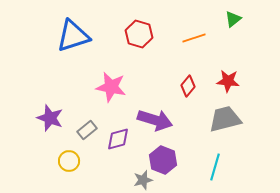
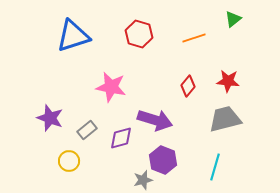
purple diamond: moved 3 px right, 1 px up
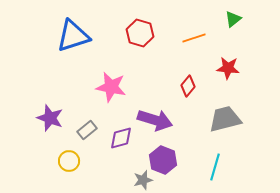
red hexagon: moved 1 px right, 1 px up
red star: moved 13 px up
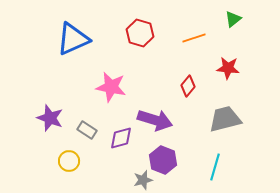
blue triangle: moved 3 px down; rotated 6 degrees counterclockwise
gray rectangle: rotated 72 degrees clockwise
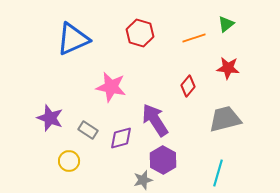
green triangle: moved 7 px left, 5 px down
purple arrow: rotated 140 degrees counterclockwise
gray rectangle: moved 1 px right
purple hexagon: rotated 8 degrees clockwise
cyan line: moved 3 px right, 6 px down
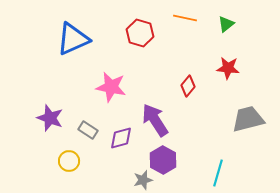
orange line: moved 9 px left, 20 px up; rotated 30 degrees clockwise
gray trapezoid: moved 23 px right
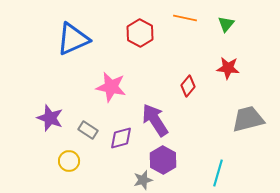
green triangle: rotated 12 degrees counterclockwise
red hexagon: rotated 12 degrees clockwise
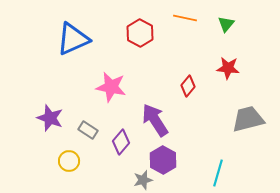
purple diamond: moved 4 px down; rotated 35 degrees counterclockwise
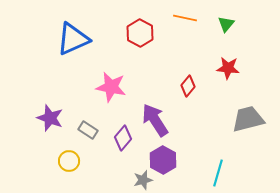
purple diamond: moved 2 px right, 4 px up
